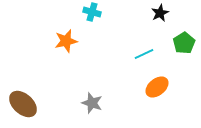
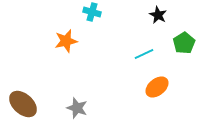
black star: moved 2 px left, 2 px down; rotated 18 degrees counterclockwise
gray star: moved 15 px left, 5 px down
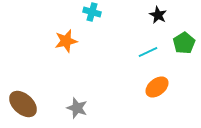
cyan line: moved 4 px right, 2 px up
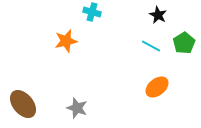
cyan line: moved 3 px right, 6 px up; rotated 54 degrees clockwise
brown ellipse: rotated 8 degrees clockwise
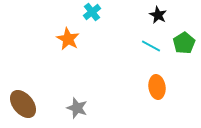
cyan cross: rotated 36 degrees clockwise
orange star: moved 2 px right, 2 px up; rotated 30 degrees counterclockwise
orange ellipse: rotated 60 degrees counterclockwise
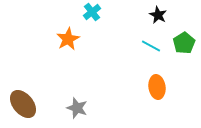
orange star: rotated 15 degrees clockwise
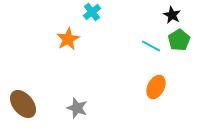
black star: moved 14 px right
green pentagon: moved 5 px left, 3 px up
orange ellipse: moved 1 px left; rotated 35 degrees clockwise
